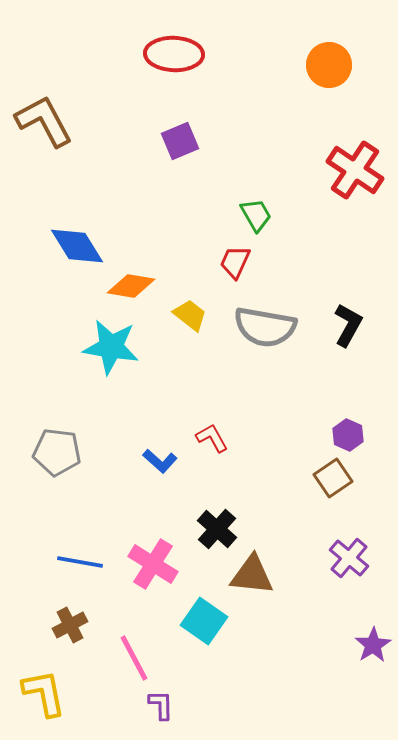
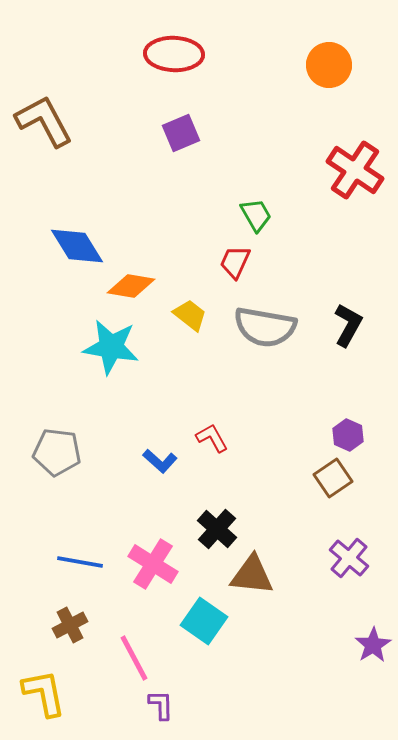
purple square: moved 1 px right, 8 px up
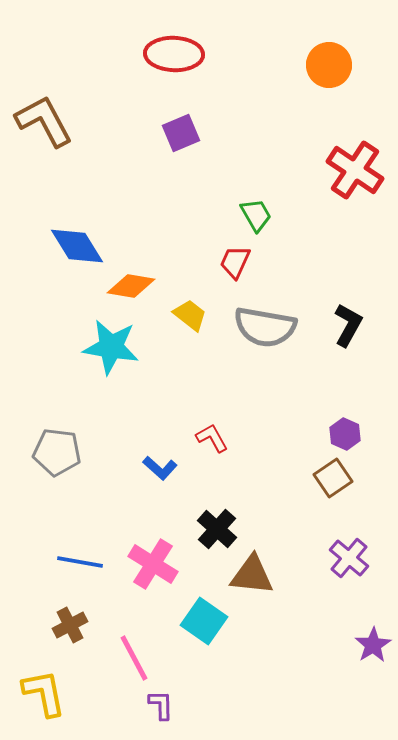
purple hexagon: moved 3 px left, 1 px up
blue L-shape: moved 7 px down
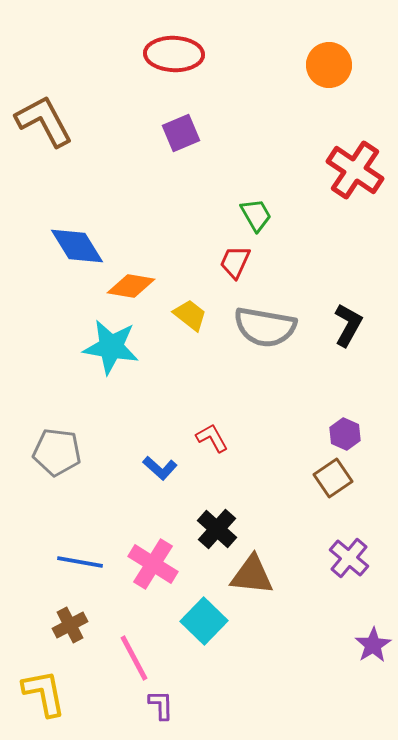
cyan square: rotated 9 degrees clockwise
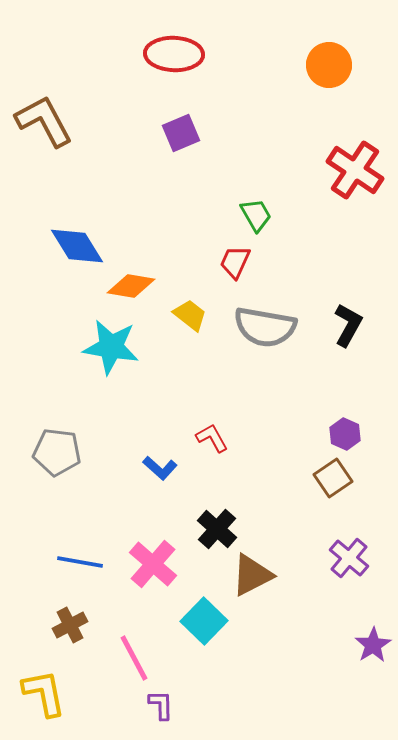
pink cross: rotated 9 degrees clockwise
brown triangle: rotated 33 degrees counterclockwise
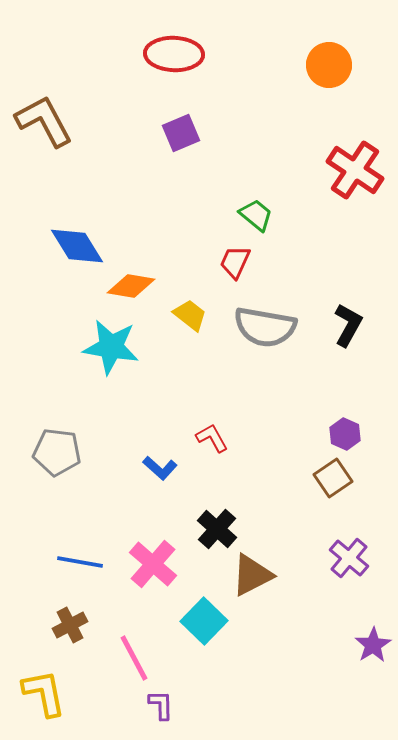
green trapezoid: rotated 21 degrees counterclockwise
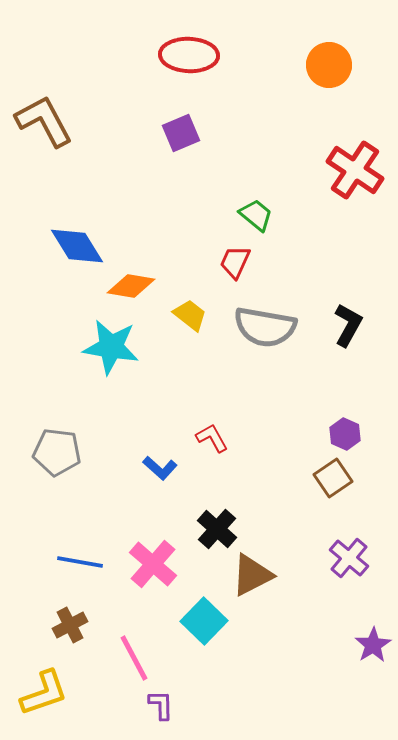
red ellipse: moved 15 px right, 1 px down
yellow L-shape: rotated 82 degrees clockwise
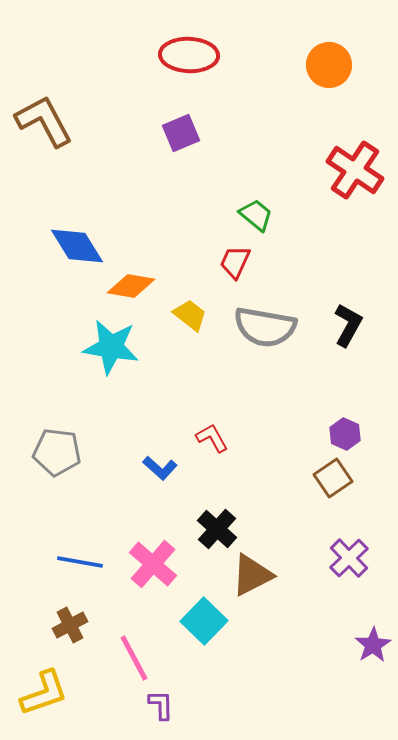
purple cross: rotated 6 degrees clockwise
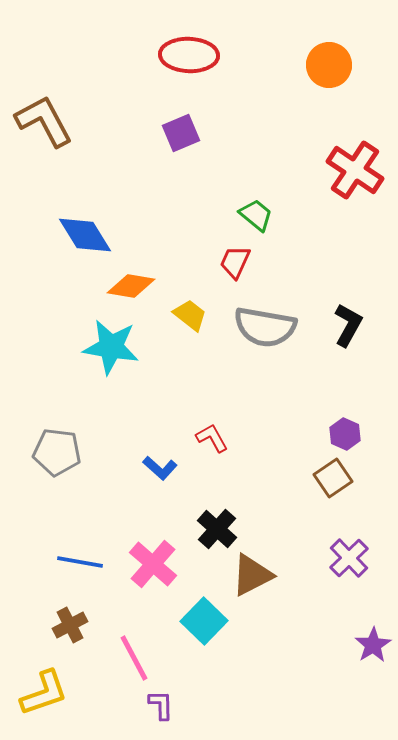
blue diamond: moved 8 px right, 11 px up
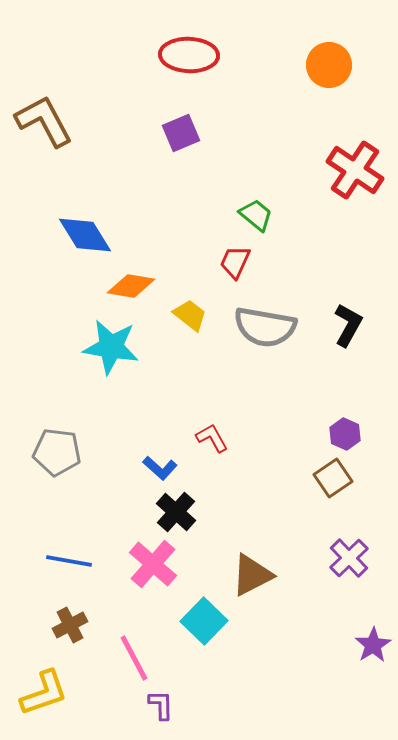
black cross: moved 41 px left, 17 px up
blue line: moved 11 px left, 1 px up
